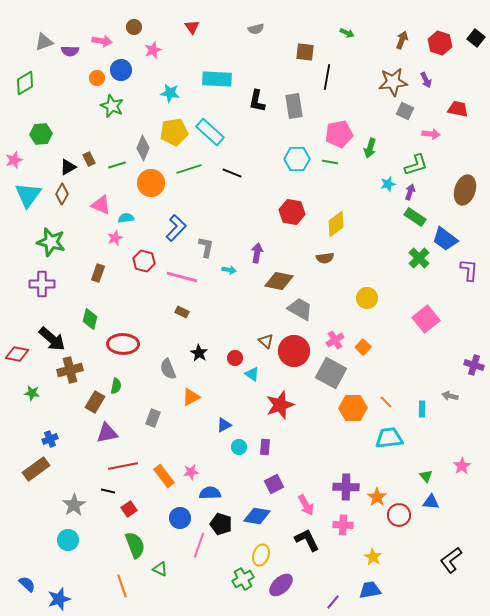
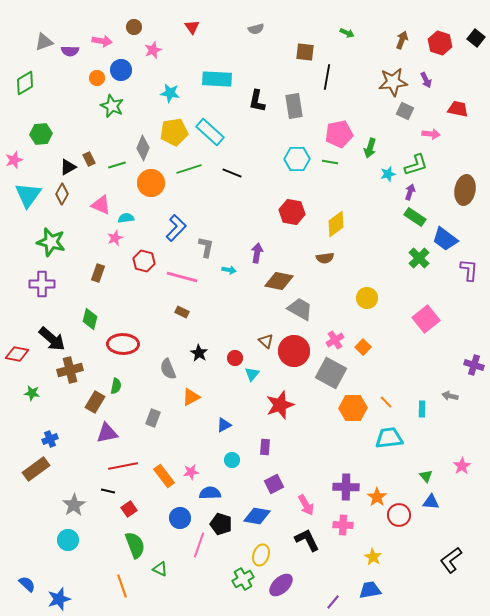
cyan star at (388, 184): moved 10 px up
brown ellipse at (465, 190): rotated 8 degrees counterclockwise
cyan triangle at (252, 374): rotated 35 degrees clockwise
cyan circle at (239, 447): moved 7 px left, 13 px down
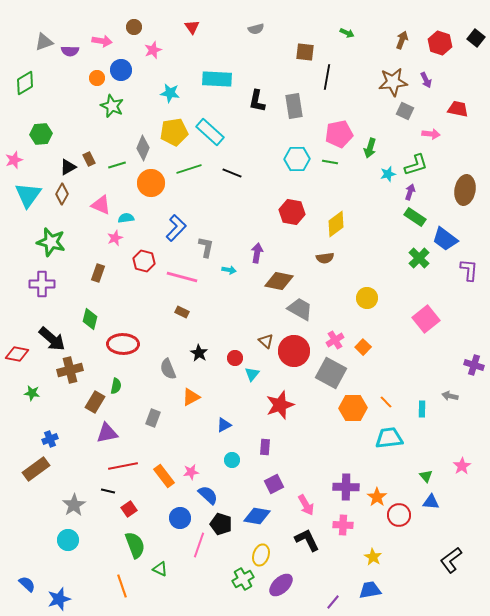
blue semicircle at (210, 493): moved 2 px left, 2 px down; rotated 45 degrees clockwise
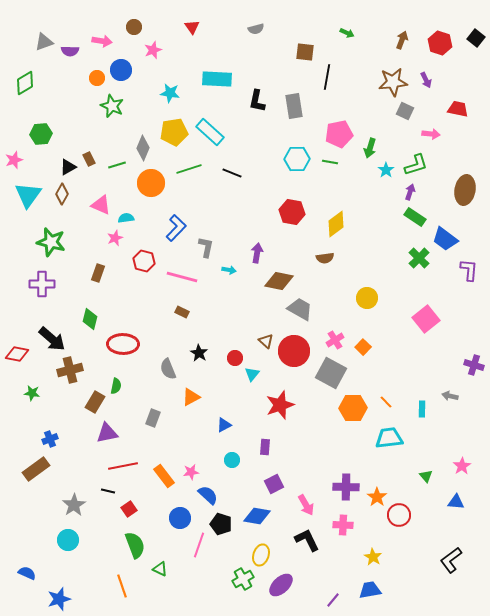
cyan star at (388, 174): moved 2 px left, 4 px up; rotated 21 degrees counterclockwise
blue triangle at (431, 502): moved 25 px right
blue semicircle at (27, 584): moved 11 px up; rotated 18 degrees counterclockwise
purple line at (333, 602): moved 2 px up
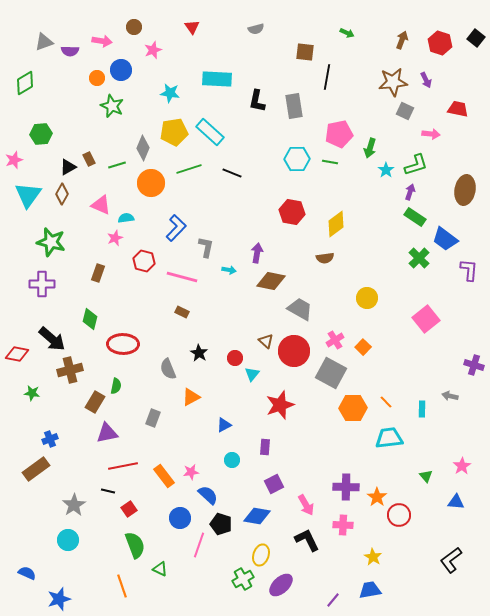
brown diamond at (279, 281): moved 8 px left
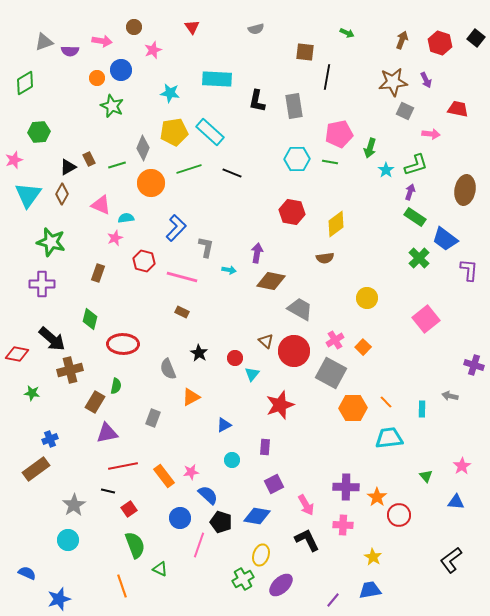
green hexagon at (41, 134): moved 2 px left, 2 px up
black pentagon at (221, 524): moved 2 px up
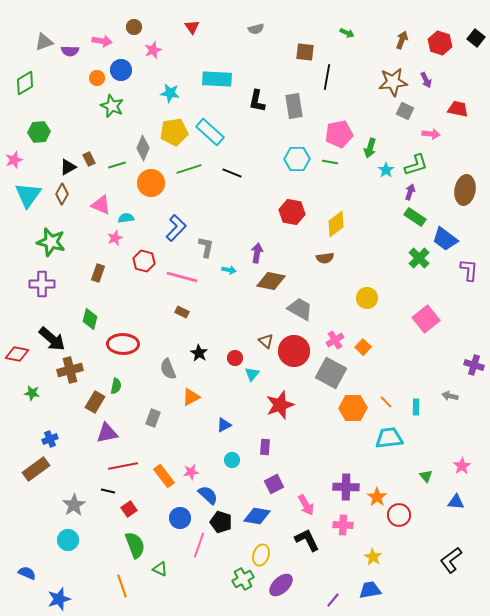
cyan rectangle at (422, 409): moved 6 px left, 2 px up
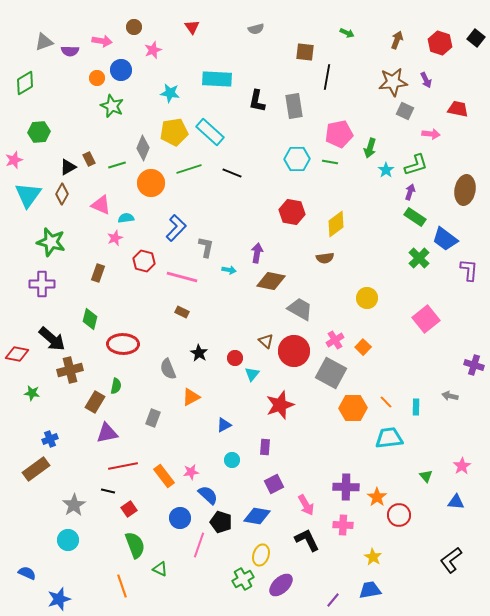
brown arrow at (402, 40): moved 5 px left
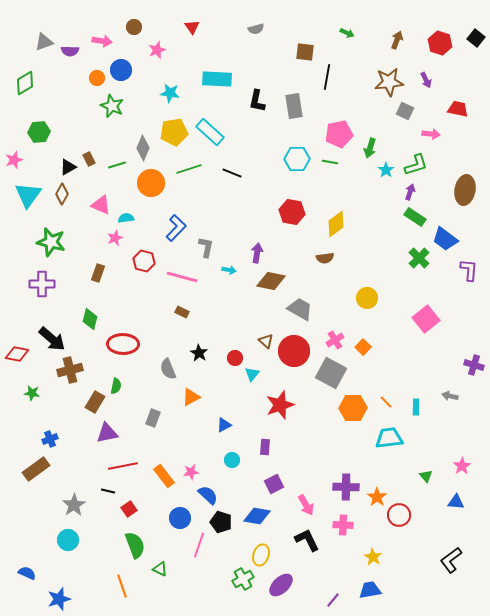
pink star at (153, 50): moved 4 px right
brown star at (393, 82): moved 4 px left
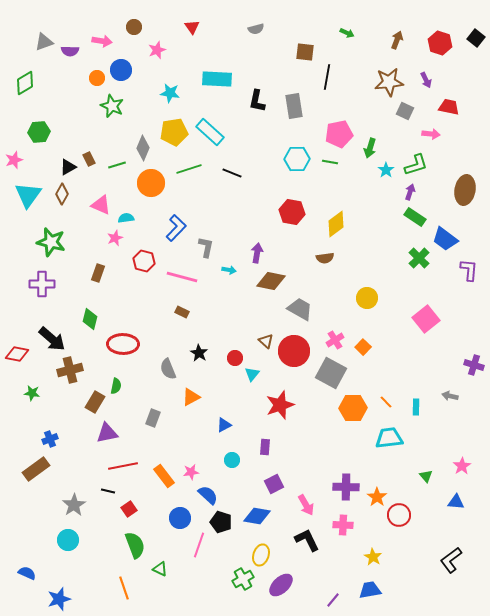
red trapezoid at (458, 109): moved 9 px left, 2 px up
orange line at (122, 586): moved 2 px right, 2 px down
